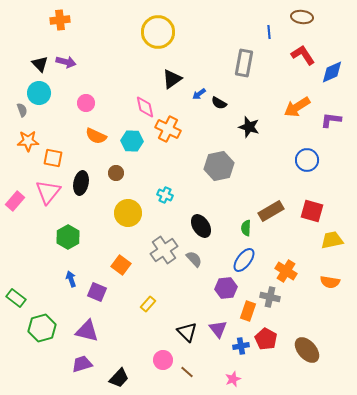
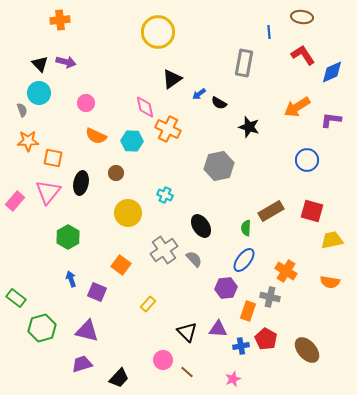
purple triangle at (218, 329): rotated 48 degrees counterclockwise
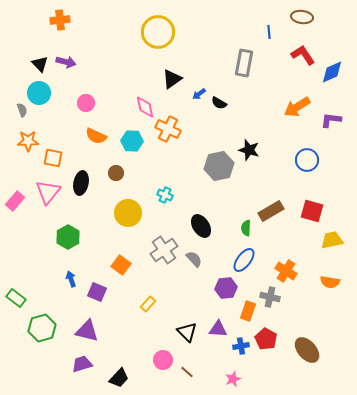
black star at (249, 127): moved 23 px down
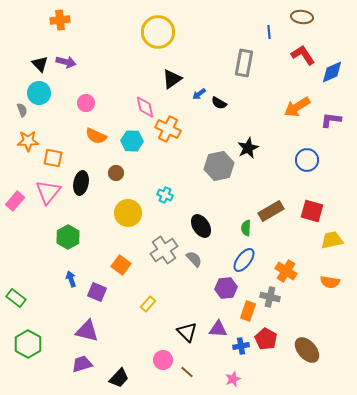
black star at (249, 150): moved 1 px left, 2 px up; rotated 30 degrees clockwise
green hexagon at (42, 328): moved 14 px left, 16 px down; rotated 16 degrees counterclockwise
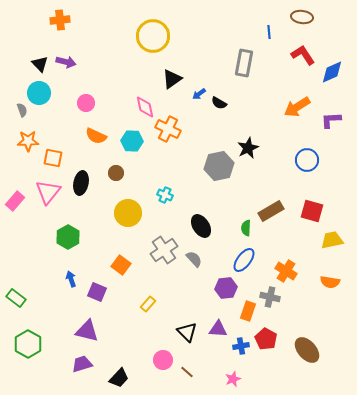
yellow circle at (158, 32): moved 5 px left, 4 px down
purple L-shape at (331, 120): rotated 10 degrees counterclockwise
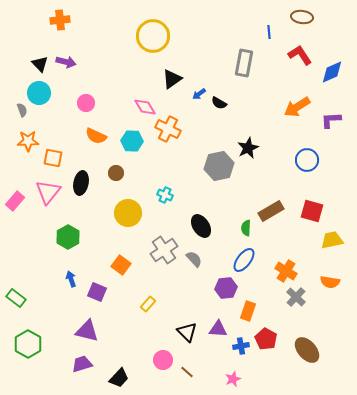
red L-shape at (303, 55): moved 3 px left
pink diamond at (145, 107): rotated 20 degrees counterclockwise
gray cross at (270, 297): moved 26 px right; rotated 30 degrees clockwise
